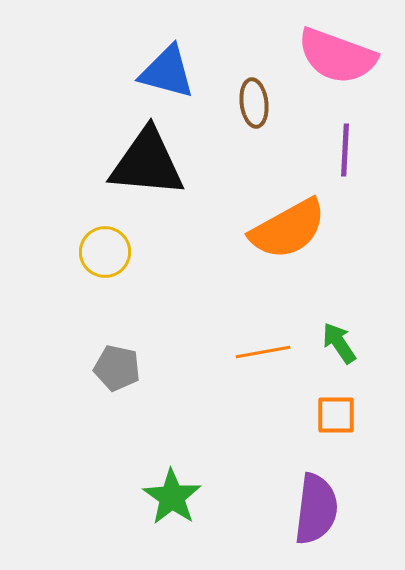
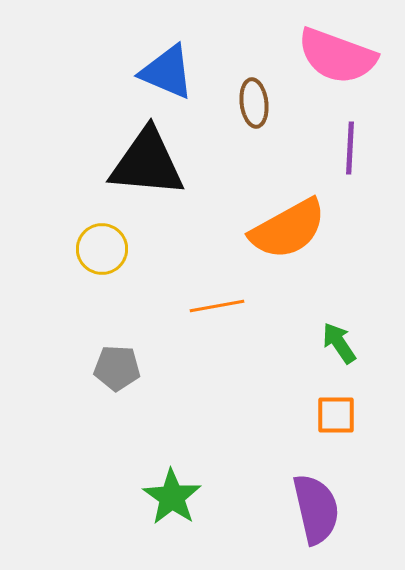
blue triangle: rotated 8 degrees clockwise
purple line: moved 5 px right, 2 px up
yellow circle: moved 3 px left, 3 px up
orange line: moved 46 px left, 46 px up
gray pentagon: rotated 9 degrees counterclockwise
purple semicircle: rotated 20 degrees counterclockwise
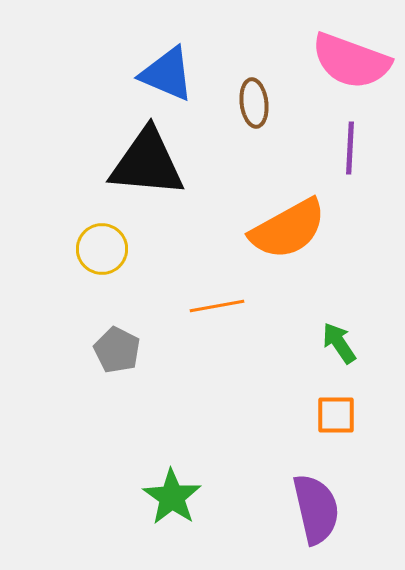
pink semicircle: moved 14 px right, 5 px down
blue triangle: moved 2 px down
gray pentagon: moved 18 px up; rotated 24 degrees clockwise
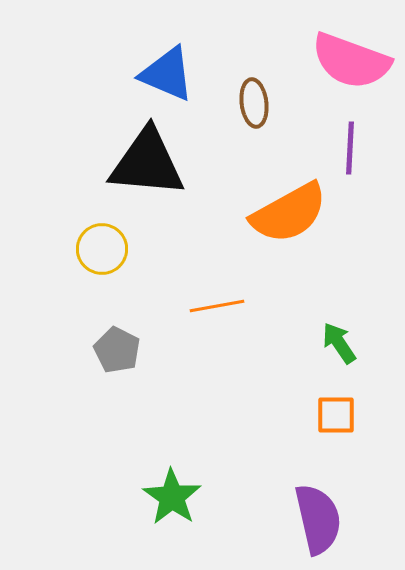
orange semicircle: moved 1 px right, 16 px up
purple semicircle: moved 2 px right, 10 px down
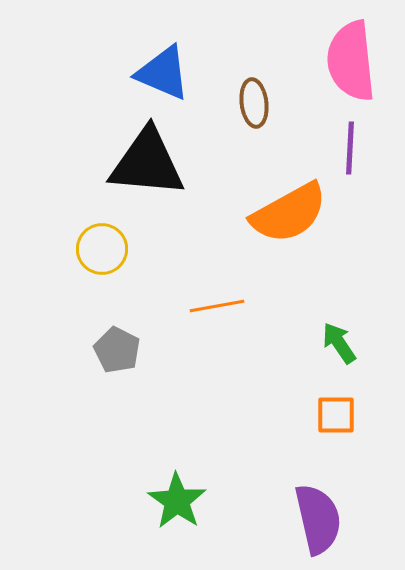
pink semicircle: rotated 64 degrees clockwise
blue triangle: moved 4 px left, 1 px up
green star: moved 5 px right, 4 px down
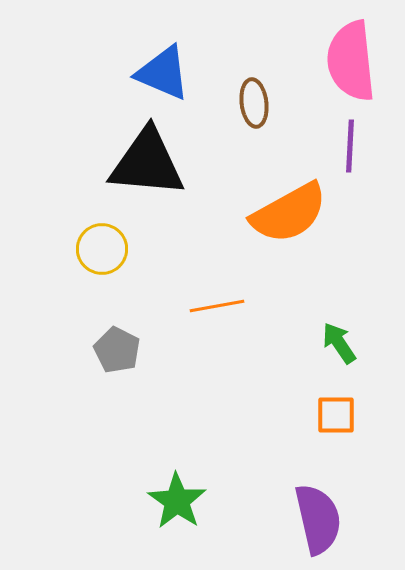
purple line: moved 2 px up
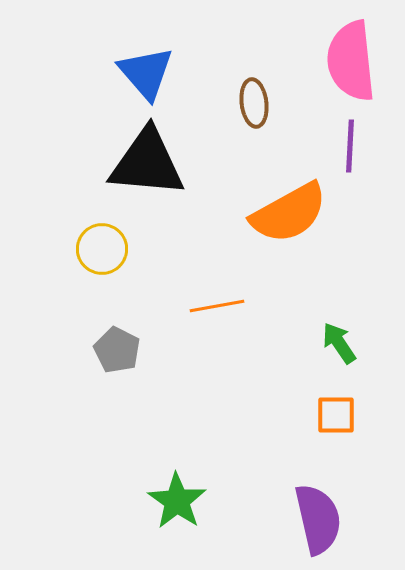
blue triangle: moved 17 px left; rotated 26 degrees clockwise
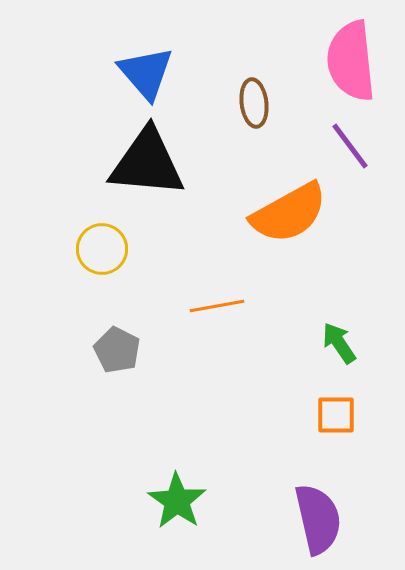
purple line: rotated 40 degrees counterclockwise
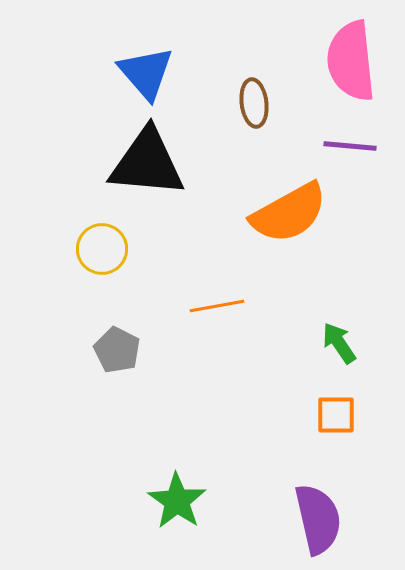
purple line: rotated 48 degrees counterclockwise
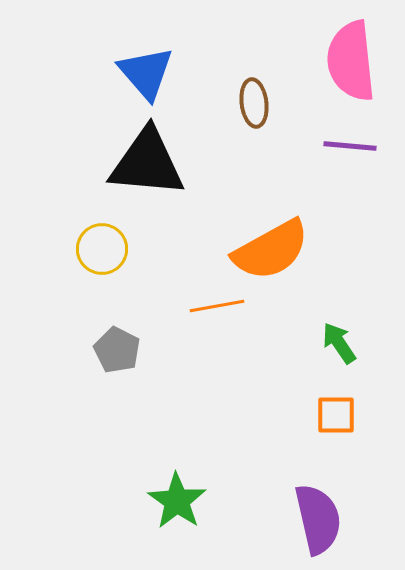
orange semicircle: moved 18 px left, 37 px down
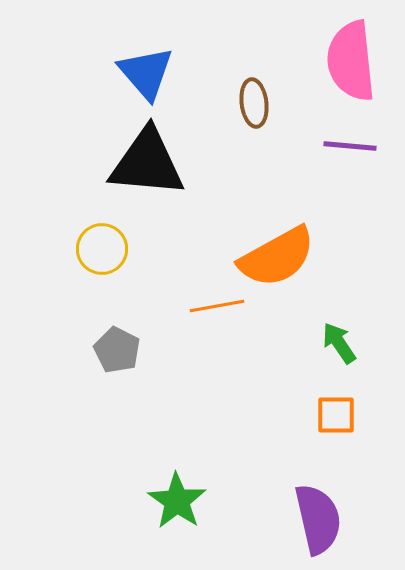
orange semicircle: moved 6 px right, 7 px down
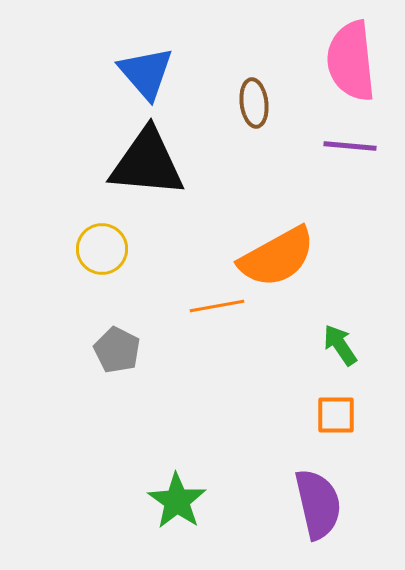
green arrow: moved 1 px right, 2 px down
purple semicircle: moved 15 px up
